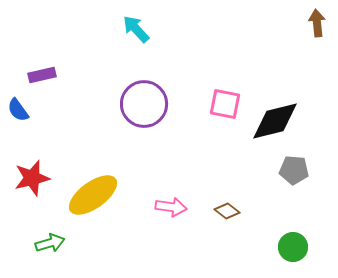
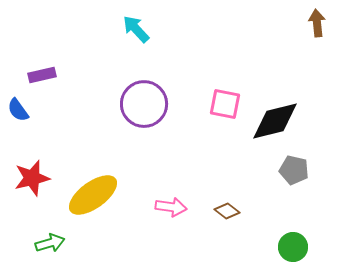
gray pentagon: rotated 8 degrees clockwise
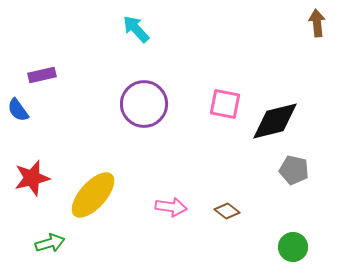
yellow ellipse: rotated 12 degrees counterclockwise
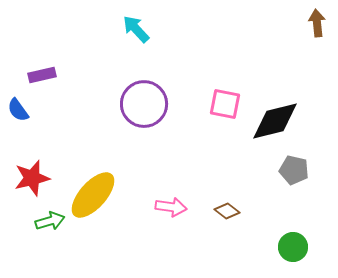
green arrow: moved 22 px up
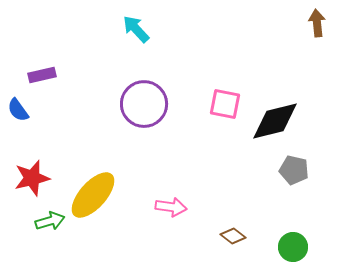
brown diamond: moved 6 px right, 25 px down
